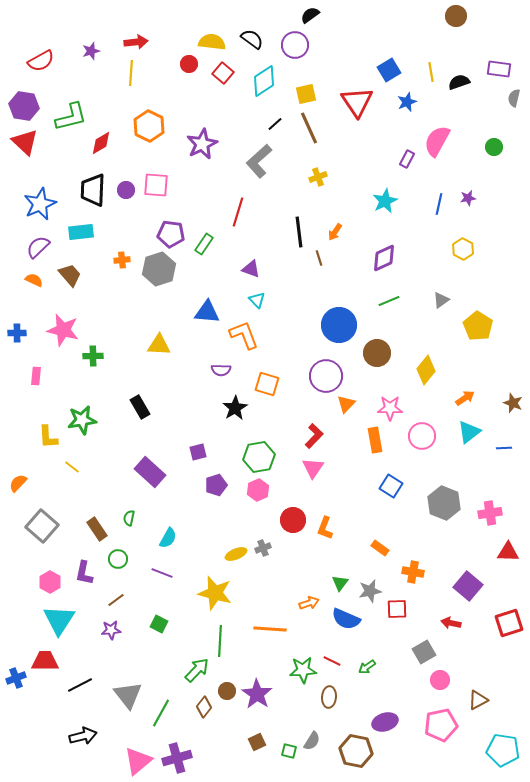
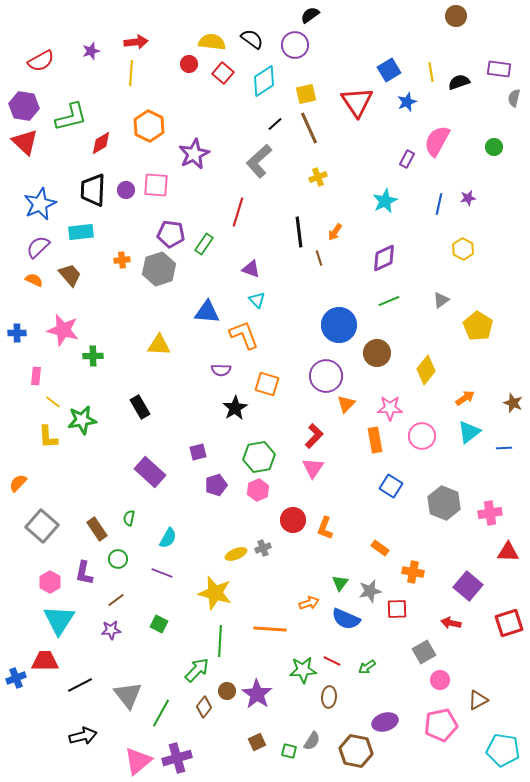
purple star at (202, 144): moved 8 px left, 10 px down
yellow line at (72, 467): moved 19 px left, 65 px up
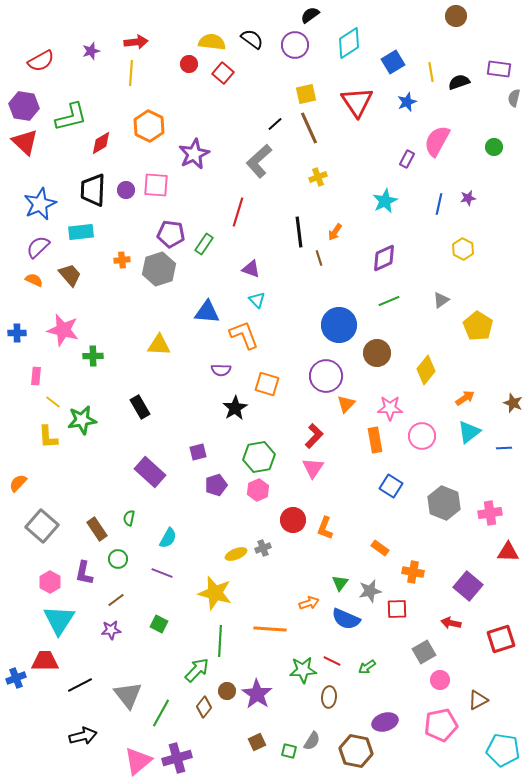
blue square at (389, 70): moved 4 px right, 8 px up
cyan diamond at (264, 81): moved 85 px right, 38 px up
red square at (509, 623): moved 8 px left, 16 px down
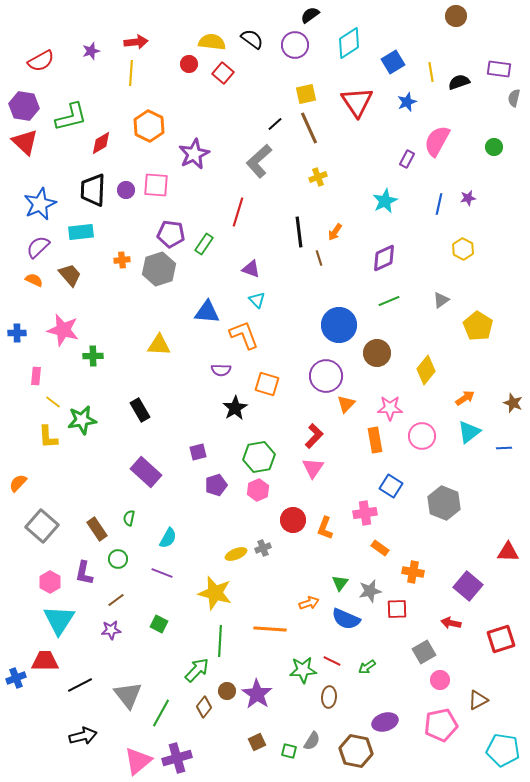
black rectangle at (140, 407): moved 3 px down
purple rectangle at (150, 472): moved 4 px left
pink cross at (490, 513): moved 125 px left
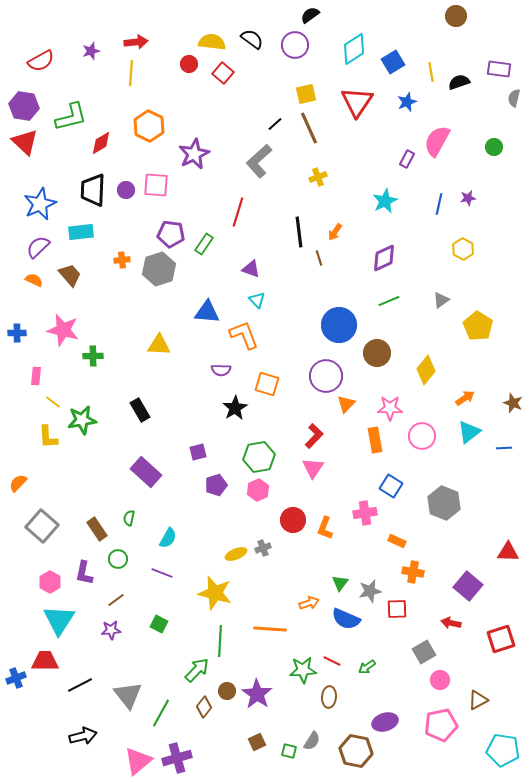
cyan diamond at (349, 43): moved 5 px right, 6 px down
red triangle at (357, 102): rotated 8 degrees clockwise
orange rectangle at (380, 548): moved 17 px right, 7 px up; rotated 12 degrees counterclockwise
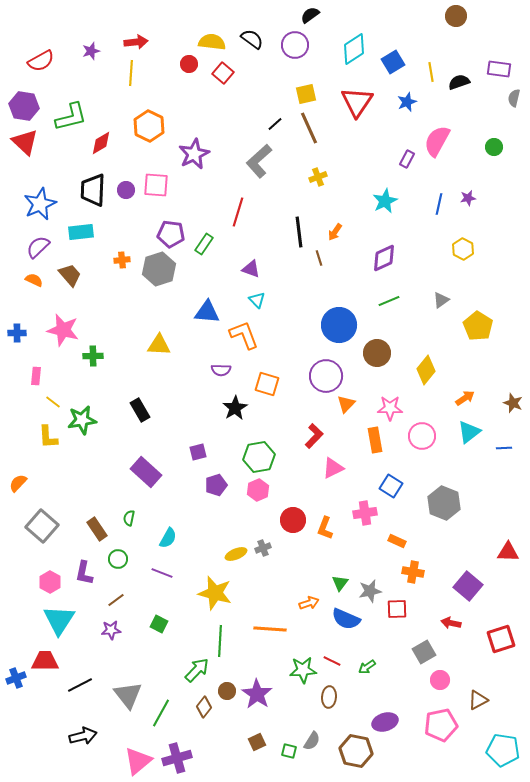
pink triangle at (313, 468): moved 20 px right; rotated 30 degrees clockwise
